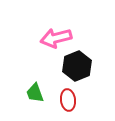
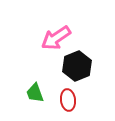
pink arrow: rotated 20 degrees counterclockwise
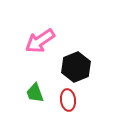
pink arrow: moved 16 px left, 3 px down
black hexagon: moved 1 px left, 1 px down
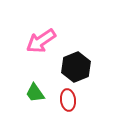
pink arrow: moved 1 px right
green trapezoid: rotated 15 degrees counterclockwise
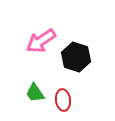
black hexagon: moved 10 px up; rotated 20 degrees counterclockwise
red ellipse: moved 5 px left
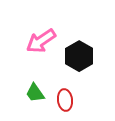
black hexagon: moved 3 px right, 1 px up; rotated 12 degrees clockwise
red ellipse: moved 2 px right
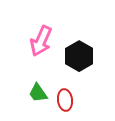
pink arrow: rotated 32 degrees counterclockwise
green trapezoid: moved 3 px right
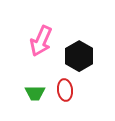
green trapezoid: moved 3 px left; rotated 55 degrees counterclockwise
red ellipse: moved 10 px up
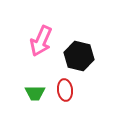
black hexagon: rotated 16 degrees counterclockwise
